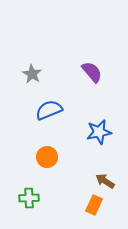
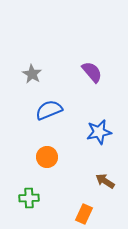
orange rectangle: moved 10 px left, 9 px down
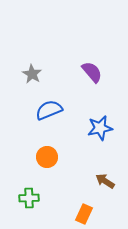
blue star: moved 1 px right, 4 px up
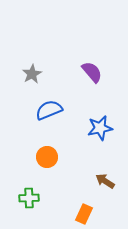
gray star: rotated 12 degrees clockwise
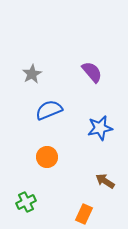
green cross: moved 3 px left, 4 px down; rotated 24 degrees counterclockwise
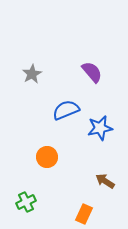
blue semicircle: moved 17 px right
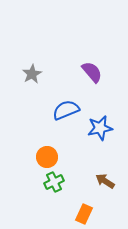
green cross: moved 28 px right, 20 px up
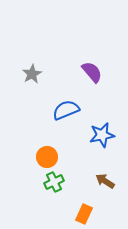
blue star: moved 2 px right, 7 px down
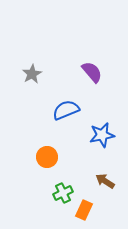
green cross: moved 9 px right, 11 px down
orange rectangle: moved 4 px up
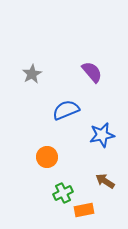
orange rectangle: rotated 54 degrees clockwise
